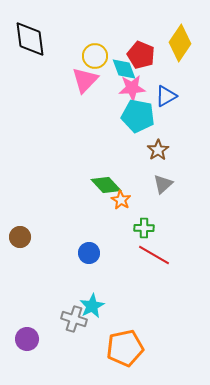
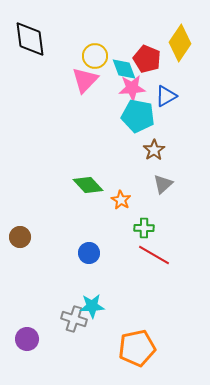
red pentagon: moved 6 px right, 4 px down
brown star: moved 4 px left
green diamond: moved 18 px left
cyan star: rotated 25 degrees clockwise
orange pentagon: moved 12 px right
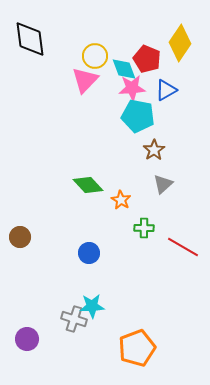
blue triangle: moved 6 px up
red line: moved 29 px right, 8 px up
orange pentagon: rotated 9 degrees counterclockwise
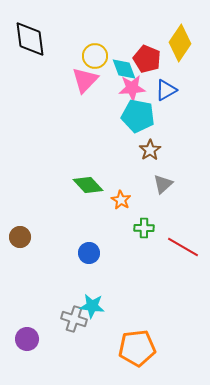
brown star: moved 4 px left
cyan star: rotated 10 degrees clockwise
orange pentagon: rotated 15 degrees clockwise
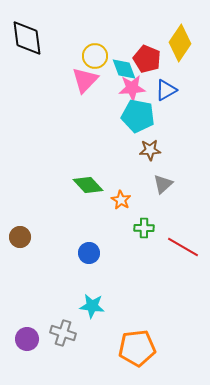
black diamond: moved 3 px left, 1 px up
brown star: rotated 30 degrees clockwise
gray cross: moved 11 px left, 14 px down
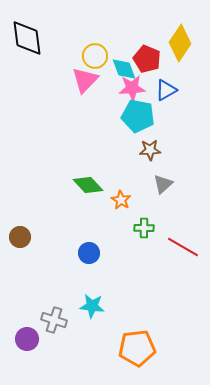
gray cross: moved 9 px left, 13 px up
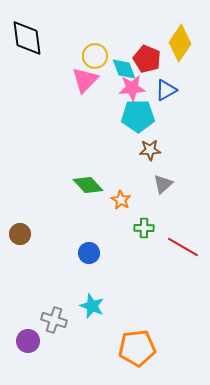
cyan pentagon: rotated 12 degrees counterclockwise
brown circle: moved 3 px up
cyan star: rotated 15 degrees clockwise
purple circle: moved 1 px right, 2 px down
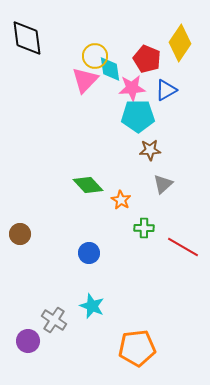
cyan diamond: moved 14 px left; rotated 12 degrees clockwise
gray cross: rotated 15 degrees clockwise
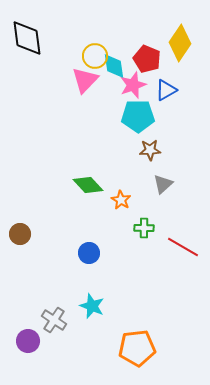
cyan diamond: moved 4 px right, 3 px up
pink star: moved 1 px right, 3 px up; rotated 16 degrees counterclockwise
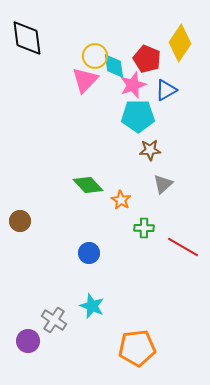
brown circle: moved 13 px up
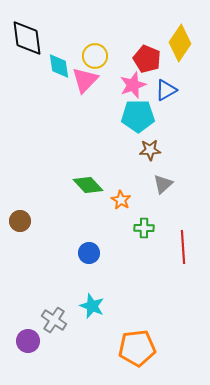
cyan diamond: moved 55 px left
red line: rotated 56 degrees clockwise
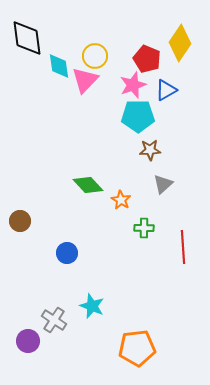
blue circle: moved 22 px left
